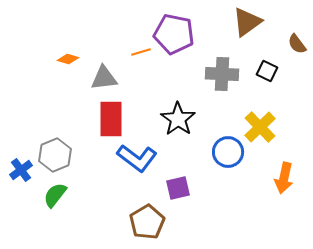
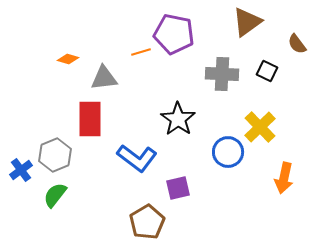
red rectangle: moved 21 px left
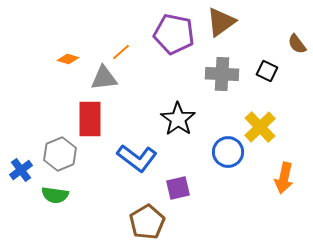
brown triangle: moved 26 px left
orange line: moved 20 px left; rotated 24 degrees counterclockwise
gray hexagon: moved 5 px right, 1 px up
green semicircle: rotated 120 degrees counterclockwise
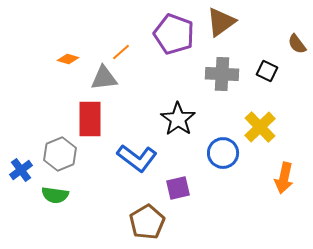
purple pentagon: rotated 9 degrees clockwise
blue circle: moved 5 px left, 1 px down
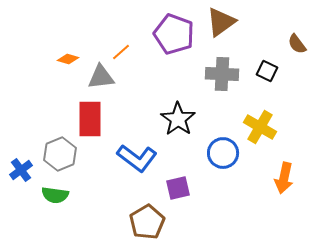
gray triangle: moved 3 px left, 1 px up
yellow cross: rotated 16 degrees counterclockwise
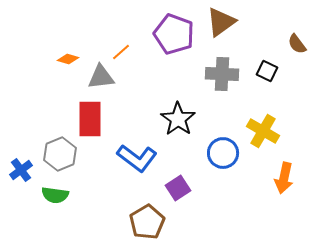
yellow cross: moved 3 px right, 4 px down
purple square: rotated 20 degrees counterclockwise
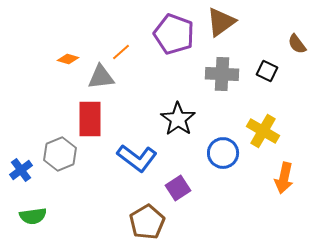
green semicircle: moved 22 px left, 21 px down; rotated 16 degrees counterclockwise
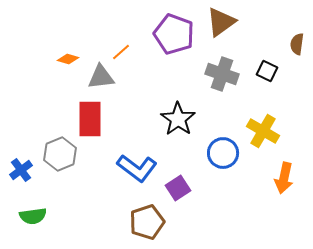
brown semicircle: rotated 45 degrees clockwise
gray cross: rotated 16 degrees clockwise
blue L-shape: moved 10 px down
brown pentagon: rotated 12 degrees clockwise
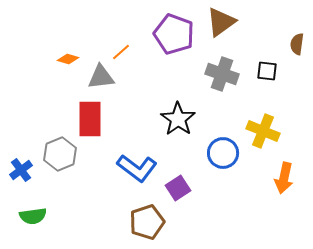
black square: rotated 20 degrees counterclockwise
yellow cross: rotated 8 degrees counterclockwise
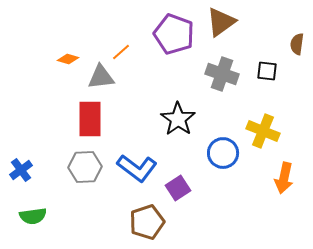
gray hexagon: moved 25 px right, 13 px down; rotated 20 degrees clockwise
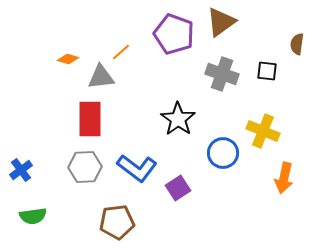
brown pentagon: moved 30 px left; rotated 12 degrees clockwise
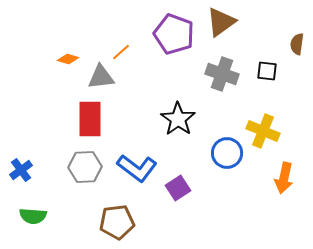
blue circle: moved 4 px right
green semicircle: rotated 12 degrees clockwise
